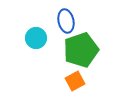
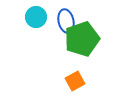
cyan circle: moved 21 px up
green pentagon: moved 1 px right, 11 px up
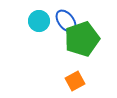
cyan circle: moved 3 px right, 4 px down
blue ellipse: rotated 25 degrees counterclockwise
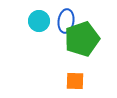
blue ellipse: rotated 45 degrees clockwise
orange square: rotated 30 degrees clockwise
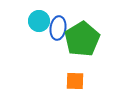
blue ellipse: moved 8 px left, 7 px down
green pentagon: rotated 12 degrees counterclockwise
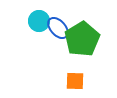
blue ellipse: rotated 50 degrees counterclockwise
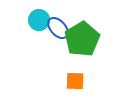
cyan circle: moved 1 px up
